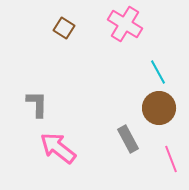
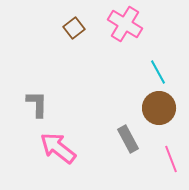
brown square: moved 10 px right; rotated 20 degrees clockwise
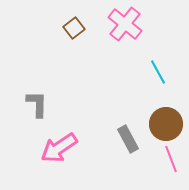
pink cross: rotated 8 degrees clockwise
brown circle: moved 7 px right, 16 px down
pink arrow: moved 1 px right; rotated 72 degrees counterclockwise
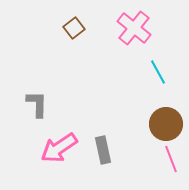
pink cross: moved 9 px right, 4 px down
gray rectangle: moved 25 px left, 11 px down; rotated 16 degrees clockwise
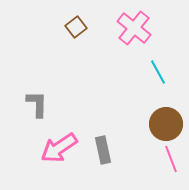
brown square: moved 2 px right, 1 px up
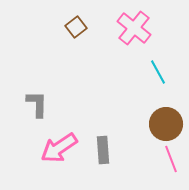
gray rectangle: rotated 8 degrees clockwise
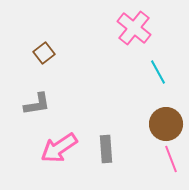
brown square: moved 32 px left, 26 px down
gray L-shape: rotated 80 degrees clockwise
gray rectangle: moved 3 px right, 1 px up
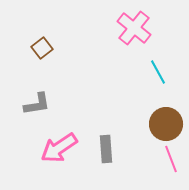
brown square: moved 2 px left, 5 px up
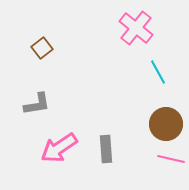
pink cross: moved 2 px right
pink line: rotated 56 degrees counterclockwise
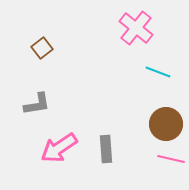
cyan line: rotated 40 degrees counterclockwise
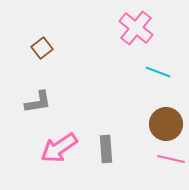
gray L-shape: moved 1 px right, 2 px up
